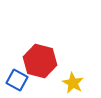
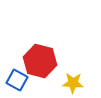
yellow star: rotated 25 degrees counterclockwise
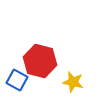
yellow star: moved 1 px up; rotated 10 degrees clockwise
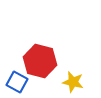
blue square: moved 2 px down
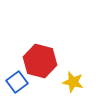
blue square: rotated 25 degrees clockwise
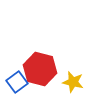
red hexagon: moved 8 px down
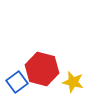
red hexagon: moved 2 px right
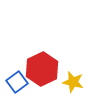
red hexagon: rotated 20 degrees clockwise
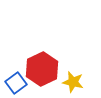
blue square: moved 1 px left, 1 px down
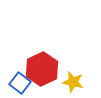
blue square: moved 4 px right; rotated 15 degrees counterclockwise
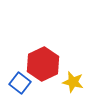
red hexagon: moved 1 px right, 5 px up
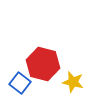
red hexagon: rotated 20 degrees counterclockwise
